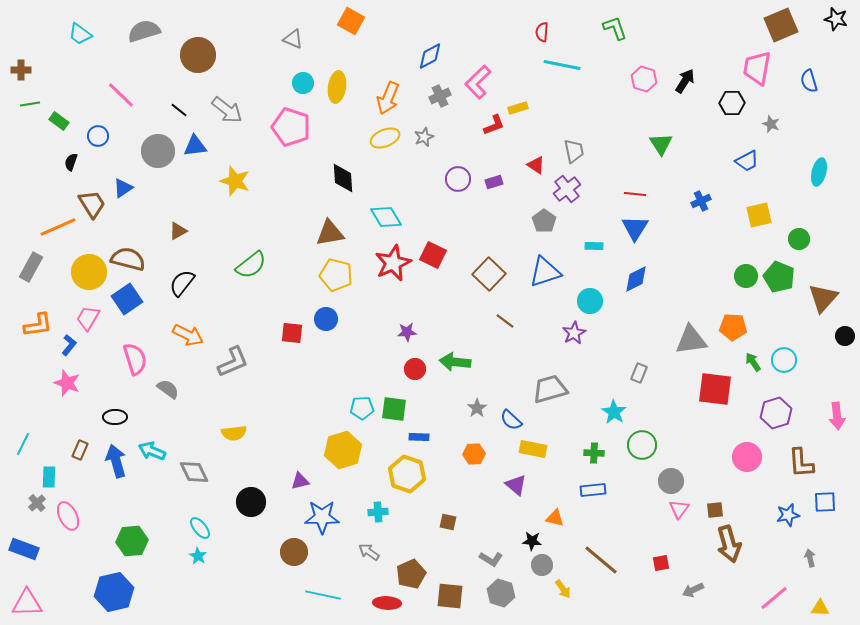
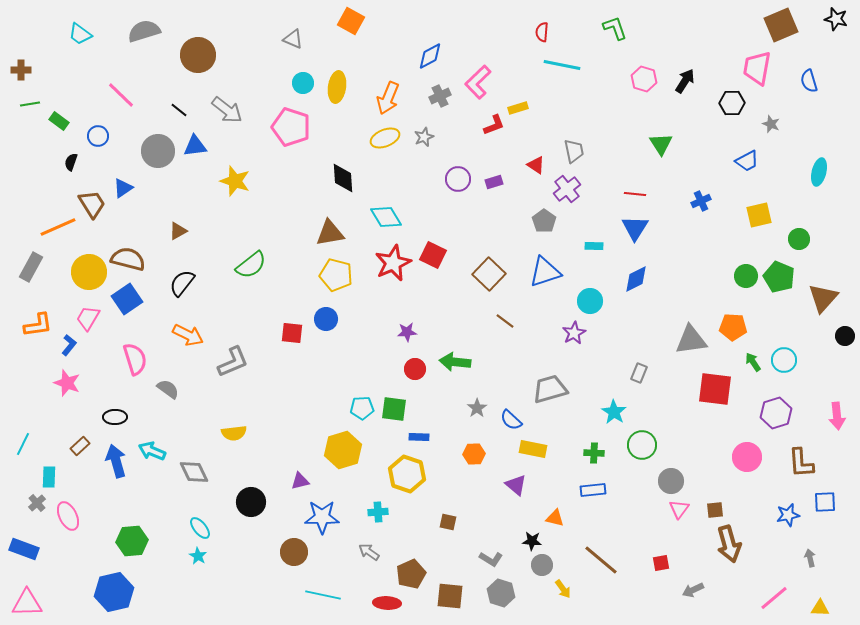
brown rectangle at (80, 450): moved 4 px up; rotated 24 degrees clockwise
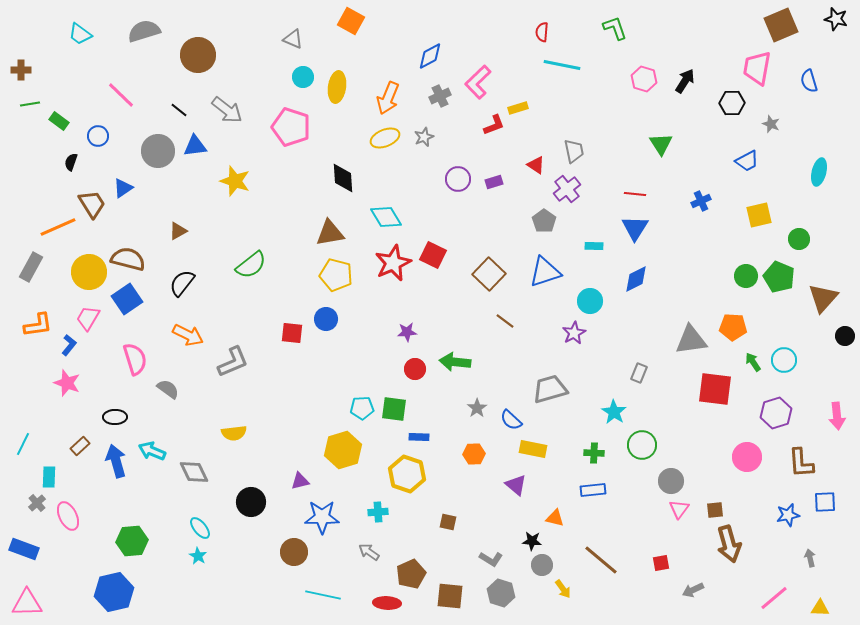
cyan circle at (303, 83): moved 6 px up
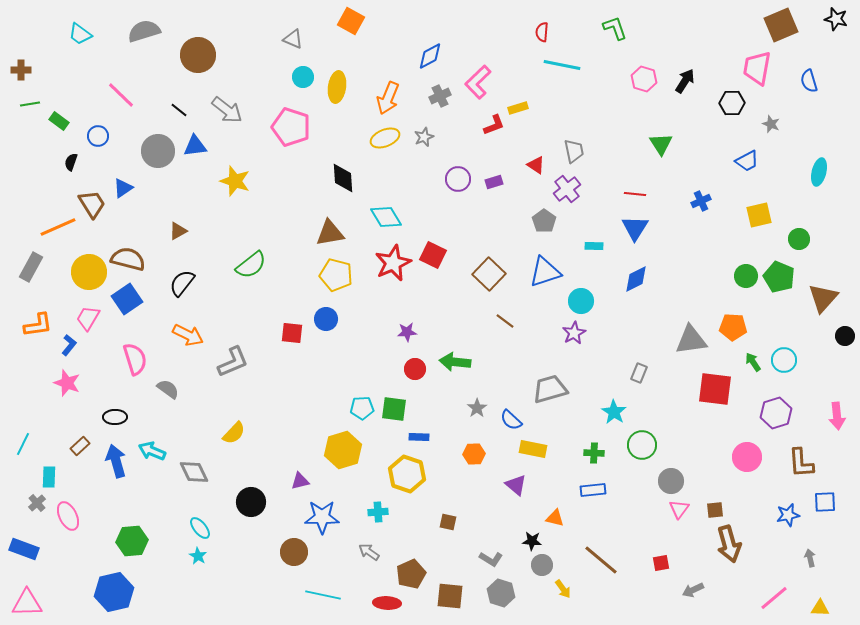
cyan circle at (590, 301): moved 9 px left
yellow semicircle at (234, 433): rotated 40 degrees counterclockwise
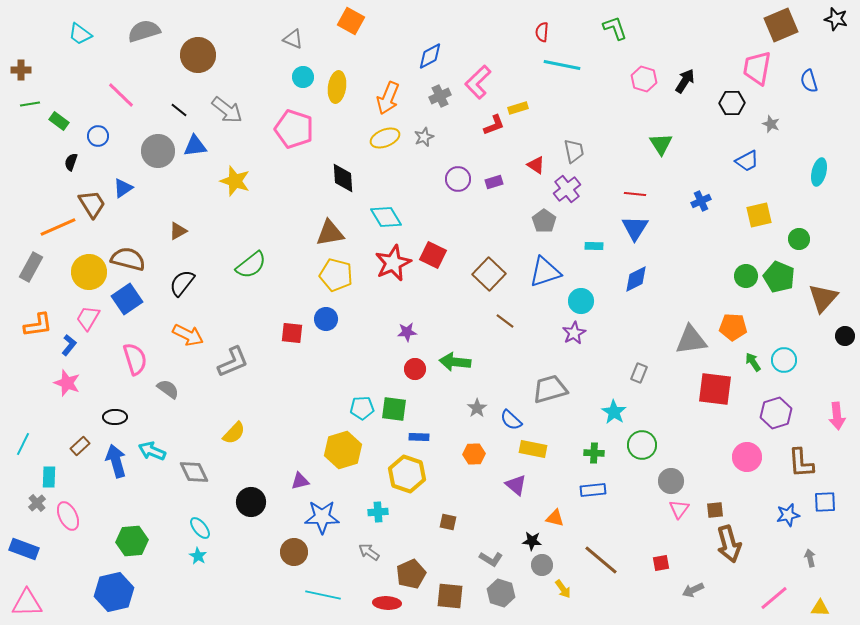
pink pentagon at (291, 127): moved 3 px right, 2 px down
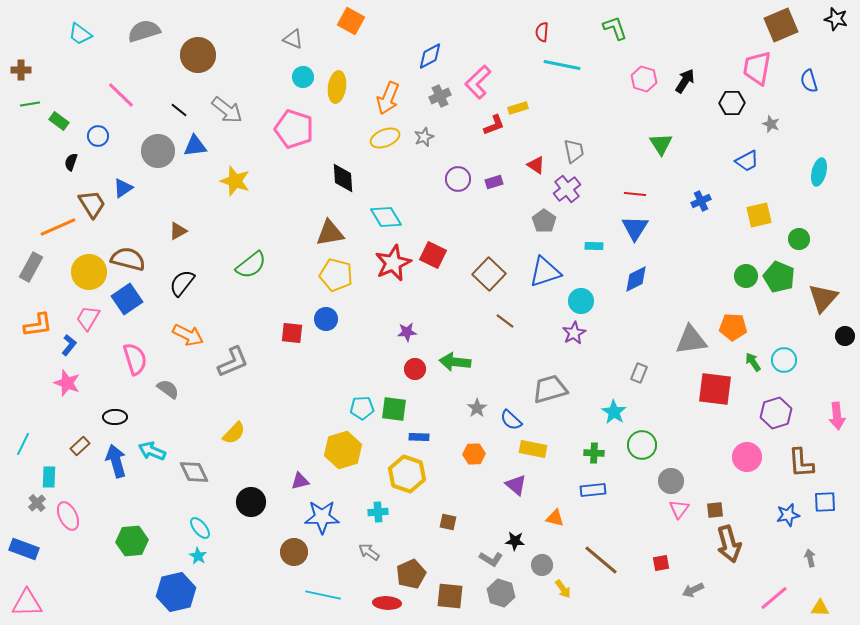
black star at (532, 541): moved 17 px left
blue hexagon at (114, 592): moved 62 px right
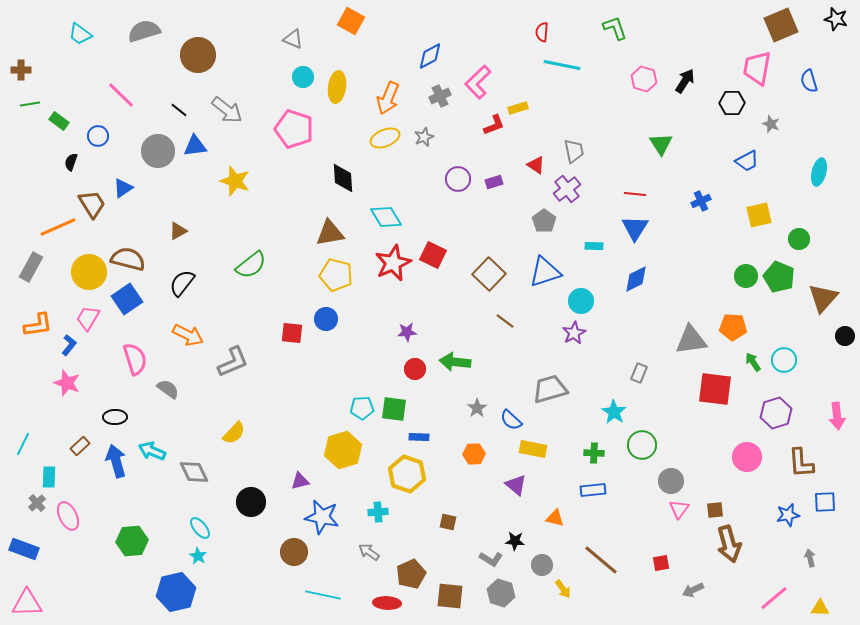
blue star at (322, 517): rotated 12 degrees clockwise
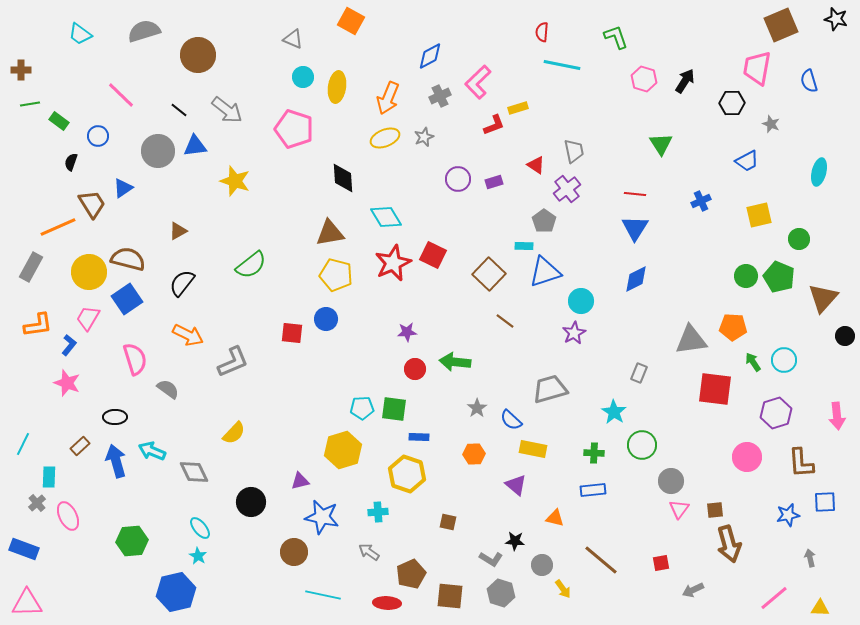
green L-shape at (615, 28): moved 1 px right, 9 px down
cyan rectangle at (594, 246): moved 70 px left
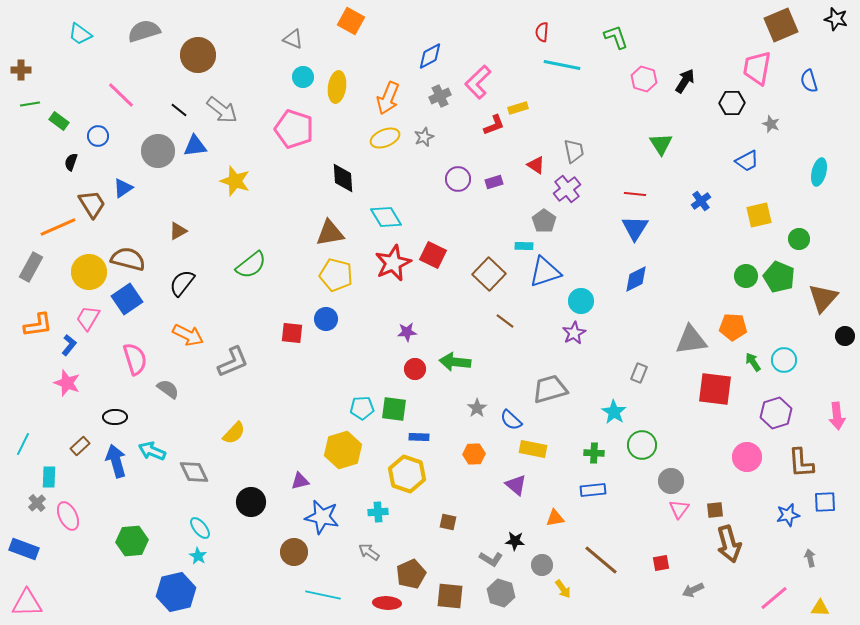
gray arrow at (227, 110): moved 5 px left
blue cross at (701, 201): rotated 12 degrees counterclockwise
orange triangle at (555, 518): rotated 24 degrees counterclockwise
